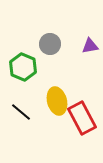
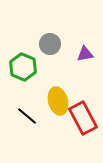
purple triangle: moved 5 px left, 8 px down
yellow ellipse: moved 1 px right
black line: moved 6 px right, 4 px down
red rectangle: moved 1 px right
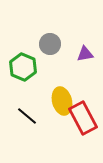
yellow ellipse: moved 4 px right
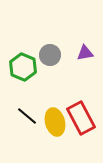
gray circle: moved 11 px down
purple triangle: moved 1 px up
yellow ellipse: moved 7 px left, 21 px down
red rectangle: moved 2 px left
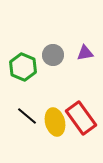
gray circle: moved 3 px right
red rectangle: rotated 8 degrees counterclockwise
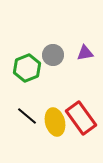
green hexagon: moved 4 px right, 1 px down; rotated 16 degrees clockwise
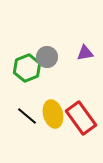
gray circle: moved 6 px left, 2 px down
yellow ellipse: moved 2 px left, 8 px up
